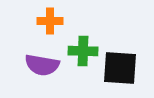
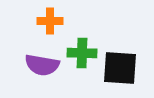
green cross: moved 1 px left, 2 px down
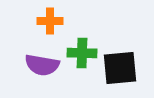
black square: rotated 9 degrees counterclockwise
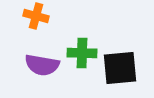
orange cross: moved 14 px left, 5 px up; rotated 15 degrees clockwise
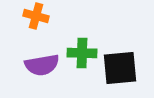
purple semicircle: rotated 20 degrees counterclockwise
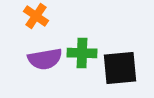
orange cross: rotated 20 degrees clockwise
purple semicircle: moved 3 px right, 6 px up
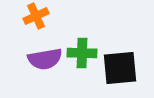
orange cross: rotated 30 degrees clockwise
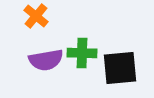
orange cross: rotated 25 degrees counterclockwise
purple semicircle: moved 1 px right, 1 px down
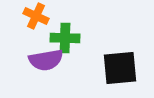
orange cross: rotated 15 degrees counterclockwise
green cross: moved 17 px left, 15 px up
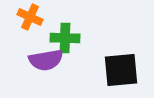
orange cross: moved 6 px left, 1 px down
black square: moved 1 px right, 2 px down
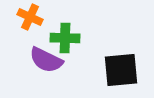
purple semicircle: rotated 36 degrees clockwise
